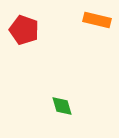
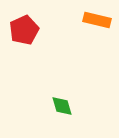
red pentagon: rotated 28 degrees clockwise
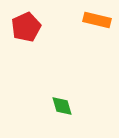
red pentagon: moved 2 px right, 3 px up
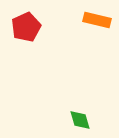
green diamond: moved 18 px right, 14 px down
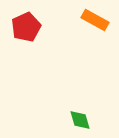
orange rectangle: moved 2 px left; rotated 16 degrees clockwise
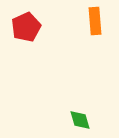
orange rectangle: moved 1 px down; rotated 56 degrees clockwise
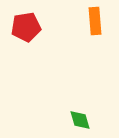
red pentagon: rotated 16 degrees clockwise
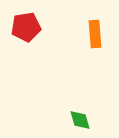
orange rectangle: moved 13 px down
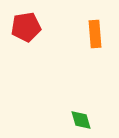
green diamond: moved 1 px right
